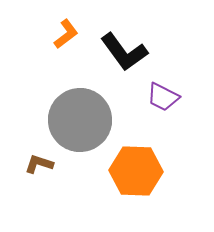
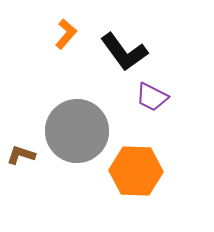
orange L-shape: rotated 12 degrees counterclockwise
purple trapezoid: moved 11 px left
gray circle: moved 3 px left, 11 px down
brown L-shape: moved 18 px left, 9 px up
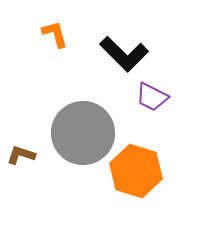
orange L-shape: moved 11 px left; rotated 56 degrees counterclockwise
black L-shape: moved 2 px down; rotated 9 degrees counterclockwise
gray circle: moved 6 px right, 2 px down
orange hexagon: rotated 15 degrees clockwise
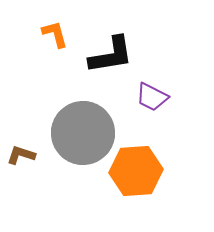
black L-shape: moved 13 px left, 1 px down; rotated 54 degrees counterclockwise
orange hexagon: rotated 21 degrees counterclockwise
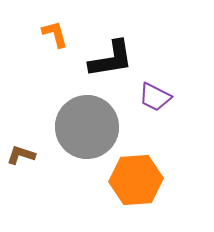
black L-shape: moved 4 px down
purple trapezoid: moved 3 px right
gray circle: moved 4 px right, 6 px up
orange hexagon: moved 9 px down
